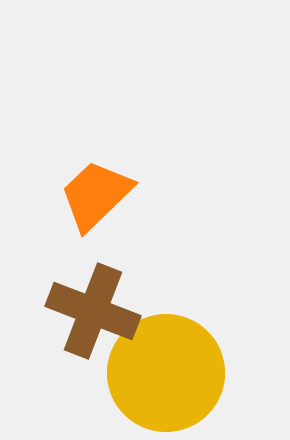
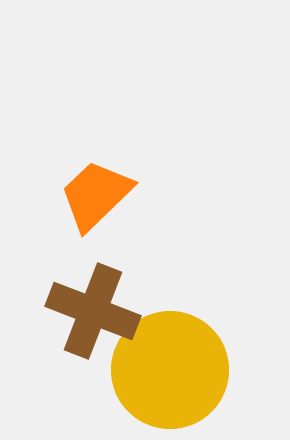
yellow circle: moved 4 px right, 3 px up
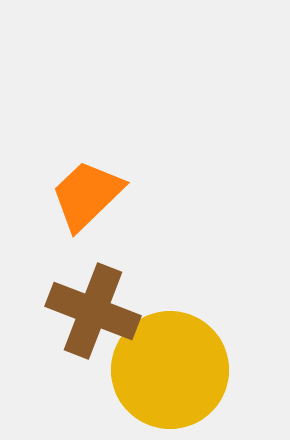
orange trapezoid: moved 9 px left
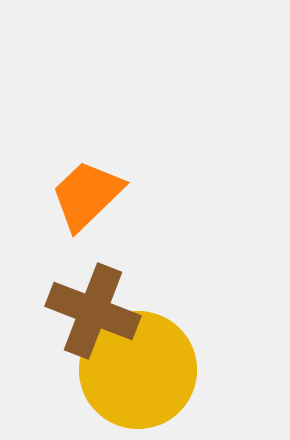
yellow circle: moved 32 px left
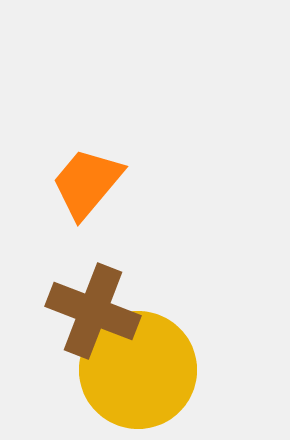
orange trapezoid: moved 12 px up; rotated 6 degrees counterclockwise
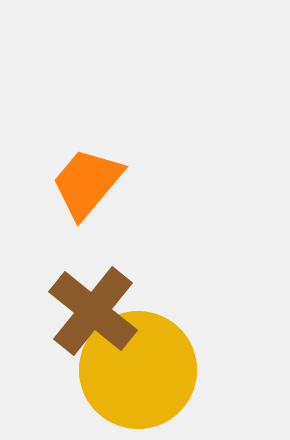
brown cross: rotated 18 degrees clockwise
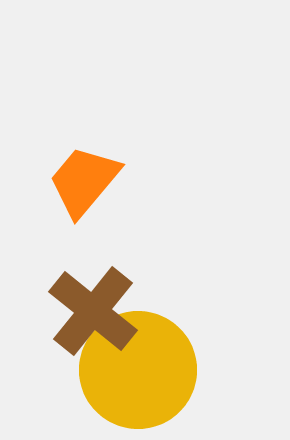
orange trapezoid: moved 3 px left, 2 px up
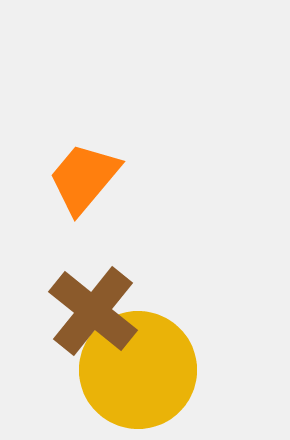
orange trapezoid: moved 3 px up
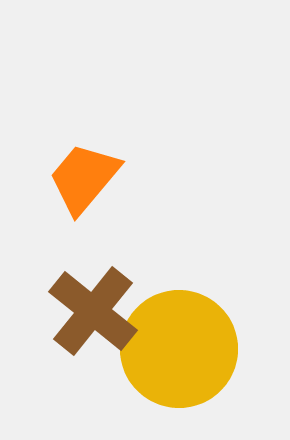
yellow circle: moved 41 px right, 21 px up
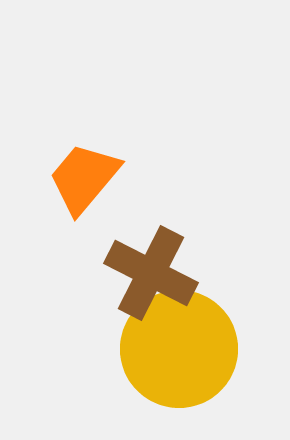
brown cross: moved 58 px right, 38 px up; rotated 12 degrees counterclockwise
